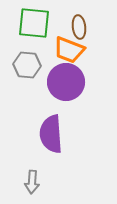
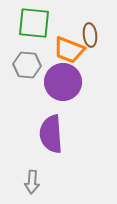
brown ellipse: moved 11 px right, 8 px down
purple circle: moved 3 px left
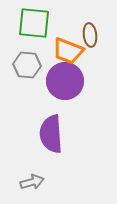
orange trapezoid: moved 1 px left, 1 px down
purple circle: moved 2 px right, 1 px up
gray arrow: rotated 110 degrees counterclockwise
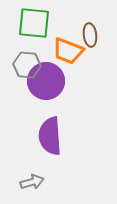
purple circle: moved 19 px left
purple semicircle: moved 1 px left, 2 px down
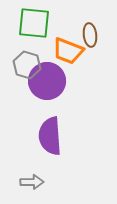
gray hexagon: rotated 12 degrees clockwise
purple circle: moved 1 px right
gray arrow: rotated 15 degrees clockwise
